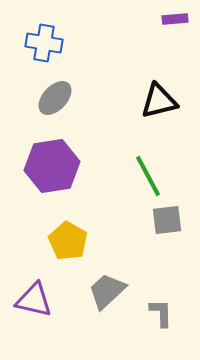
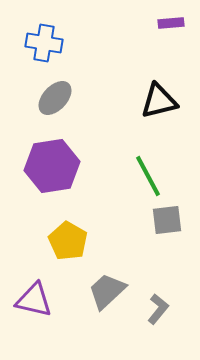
purple rectangle: moved 4 px left, 4 px down
gray L-shape: moved 3 px left, 4 px up; rotated 40 degrees clockwise
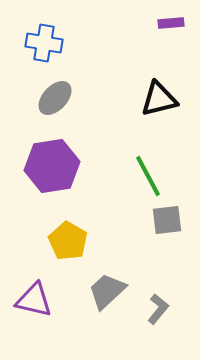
black triangle: moved 2 px up
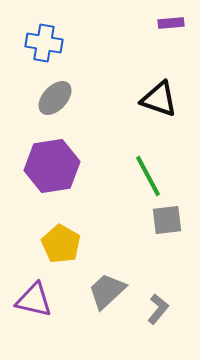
black triangle: rotated 33 degrees clockwise
yellow pentagon: moved 7 px left, 3 px down
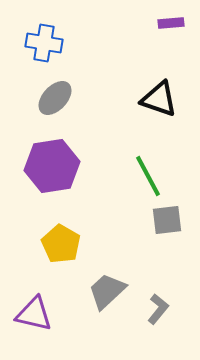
purple triangle: moved 14 px down
